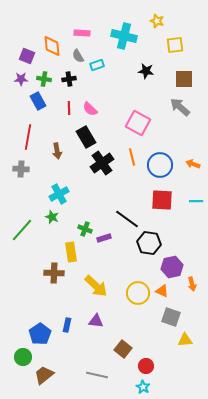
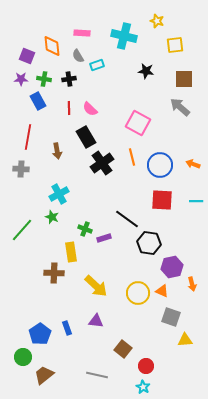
blue rectangle at (67, 325): moved 3 px down; rotated 32 degrees counterclockwise
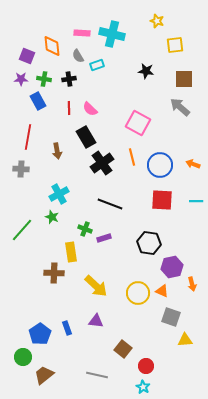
cyan cross at (124, 36): moved 12 px left, 2 px up
black line at (127, 219): moved 17 px left, 15 px up; rotated 15 degrees counterclockwise
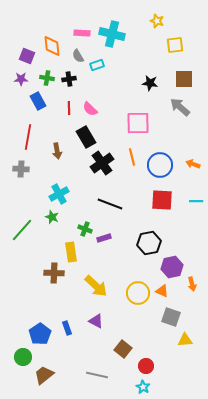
black star at (146, 71): moved 4 px right, 12 px down
green cross at (44, 79): moved 3 px right, 1 px up
pink square at (138, 123): rotated 30 degrees counterclockwise
black hexagon at (149, 243): rotated 20 degrees counterclockwise
purple triangle at (96, 321): rotated 21 degrees clockwise
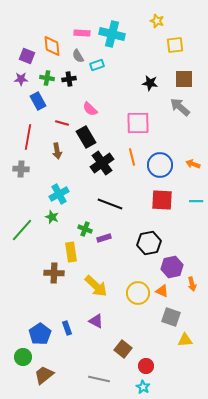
red line at (69, 108): moved 7 px left, 15 px down; rotated 72 degrees counterclockwise
gray line at (97, 375): moved 2 px right, 4 px down
